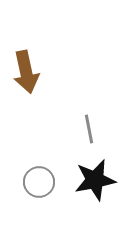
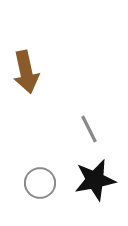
gray line: rotated 16 degrees counterclockwise
gray circle: moved 1 px right, 1 px down
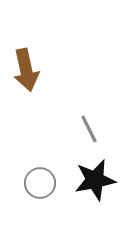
brown arrow: moved 2 px up
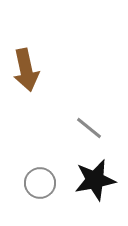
gray line: moved 1 px up; rotated 24 degrees counterclockwise
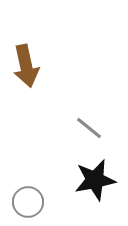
brown arrow: moved 4 px up
gray circle: moved 12 px left, 19 px down
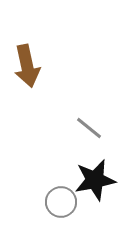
brown arrow: moved 1 px right
gray circle: moved 33 px right
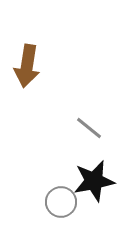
brown arrow: rotated 21 degrees clockwise
black star: moved 1 px left, 1 px down
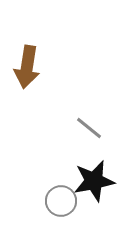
brown arrow: moved 1 px down
gray circle: moved 1 px up
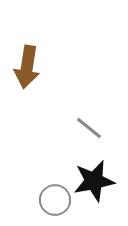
gray circle: moved 6 px left, 1 px up
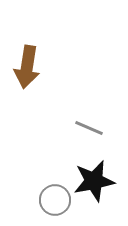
gray line: rotated 16 degrees counterclockwise
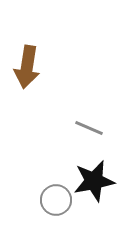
gray circle: moved 1 px right
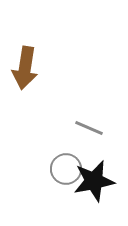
brown arrow: moved 2 px left, 1 px down
gray circle: moved 10 px right, 31 px up
